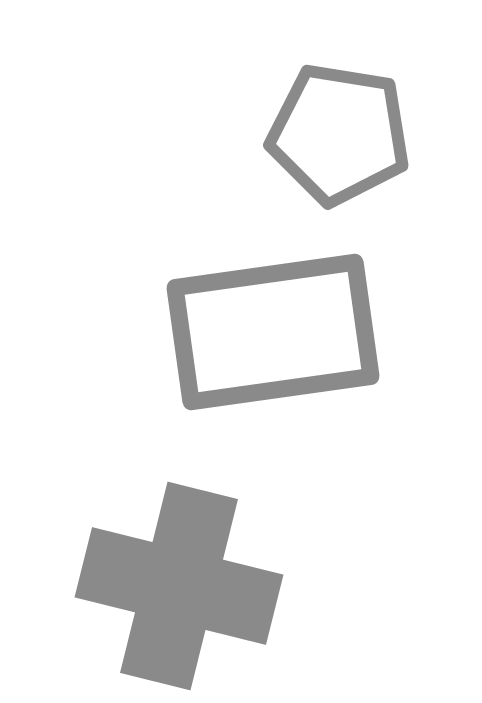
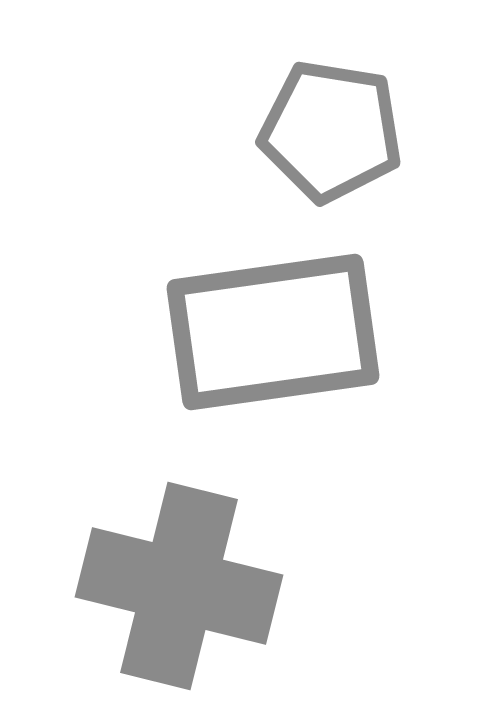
gray pentagon: moved 8 px left, 3 px up
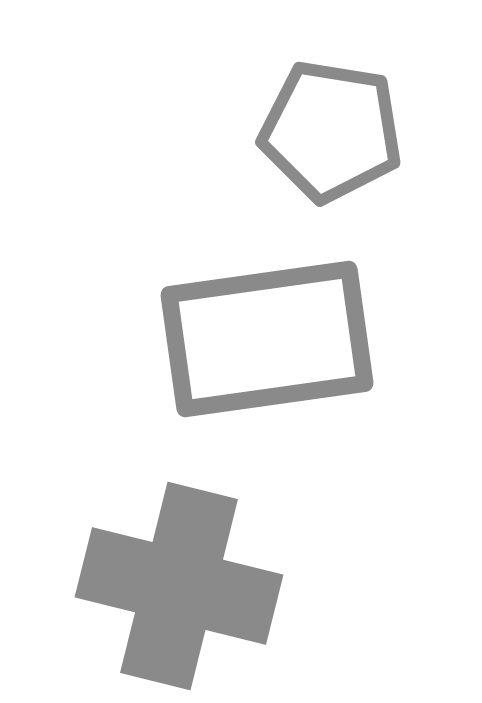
gray rectangle: moved 6 px left, 7 px down
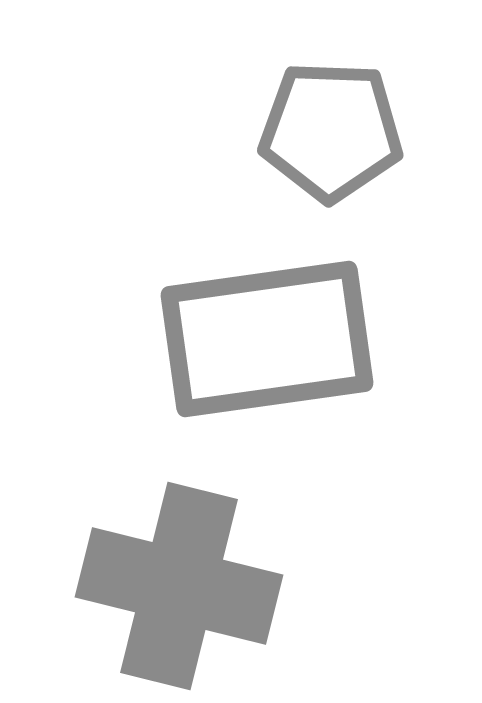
gray pentagon: rotated 7 degrees counterclockwise
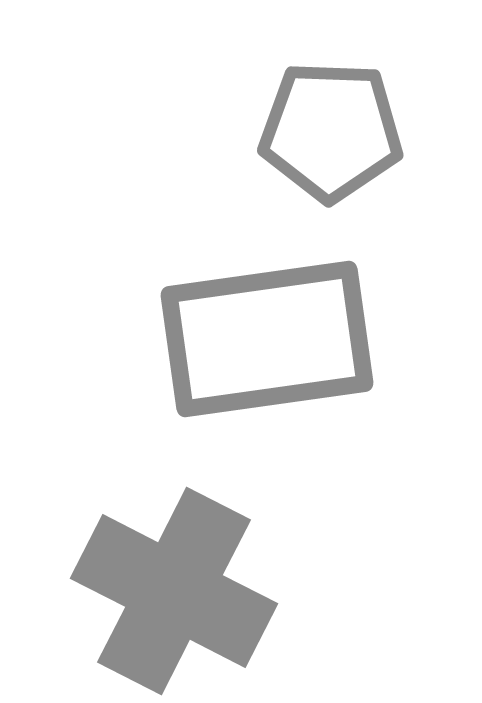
gray cross: moved 5 px left, 5 px down; rotated 13 degrees clockwise
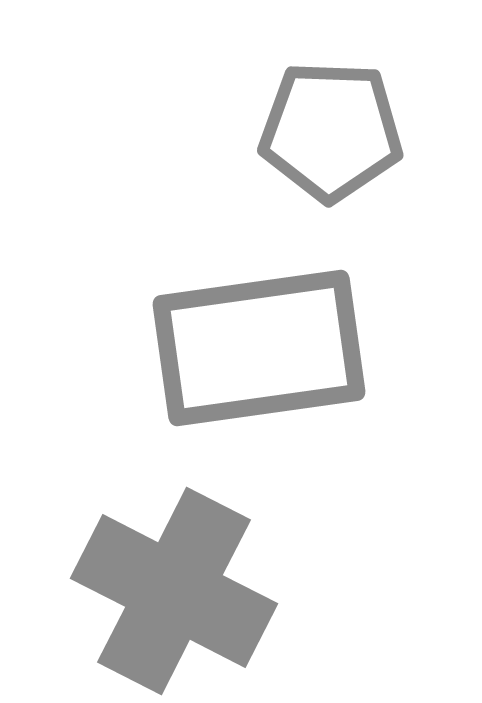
gray rectangle: moved 8 px left, 9 px down
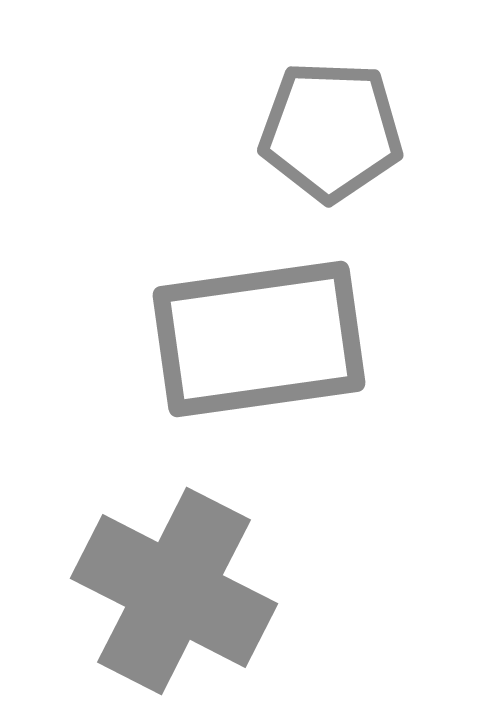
gray rectangle: moved 9 px up
